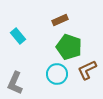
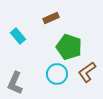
brown rectangle: moved 9 px left, 2 px up
brown L-shape: moved 2 px down; rotated 10 degrees counterclockwise
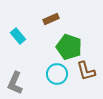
brown rectangle: moved 1 px down
brown L-shape: moved 1 px left, 1 px up; rotated 70 degrees counterclockwise
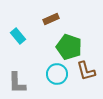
gray L-shape: moved 2 px right; rotated 25 degrees counterclockwise
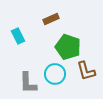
cyan rectangle: rotated 14 degrees clockwise
green pentagon: moved 1 px left
cyan circle: moved 2 px left
gray L-shape: moved 11 px right
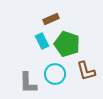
cyan rectangle: moved 24 px right, 5 px down
green pentagon: moved 1 px left, 3 px up
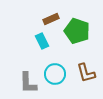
green pentagon: moved 10 px right, 13 px up
brown L-shape: moved 2 px down
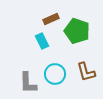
brown L-shape: moved 1 px up
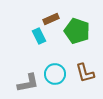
cyan rectangle: moved 3 px left, 5 px up
brown L-shape: moved 1 px left, 1 px down
gray L-shape: rotated 100 degrees counterclockwise
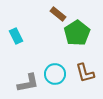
brown rectangle: moved 7 px right, 5 px up; rotated 63 degrees clockwise
green pentagon: moved 2 px down; rotated 20 degrees clockwise
cyan rectangle: moved 23 px left
